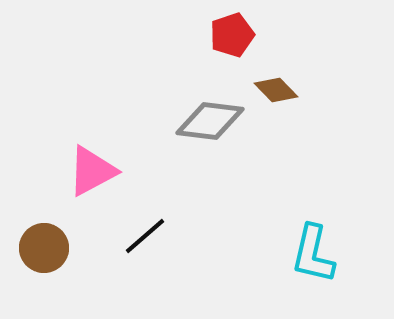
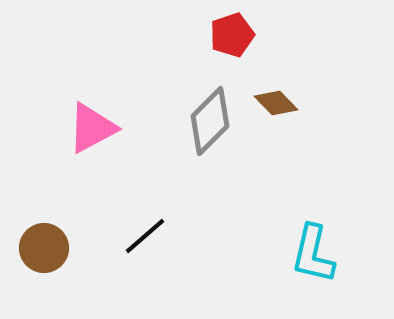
brown diamond: moved 13 px down
gray diamond: rotated 52 degrees counterclockwise
pink triangle: moved 43 px up
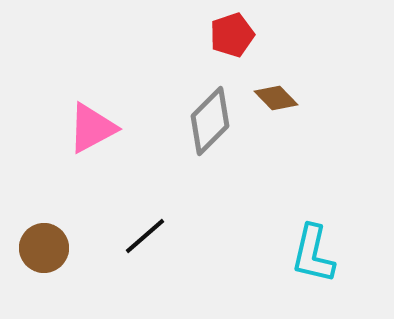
brown diamond: moved 5 px up
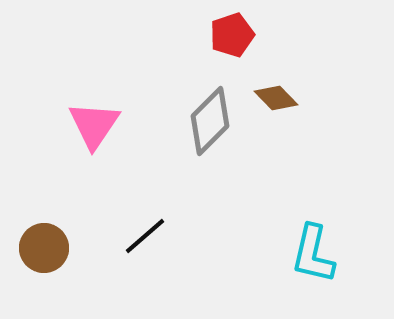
pink triangle: moved 2 px right, 3 px up; rotated 28 degrees counterclockwise
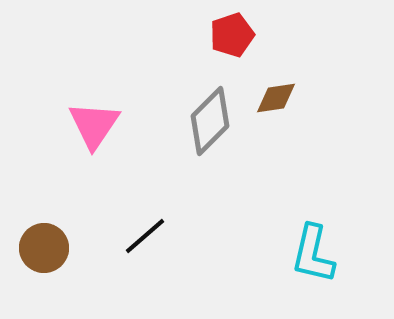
brown diamond: rotated 54 degrees counterclockwise
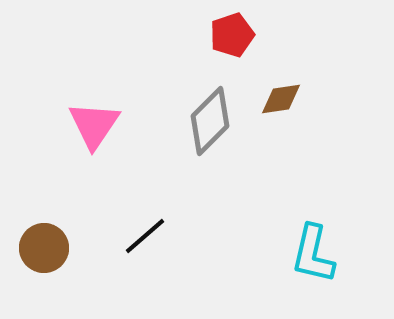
brown diamond: moved 5 px right, 1 px down
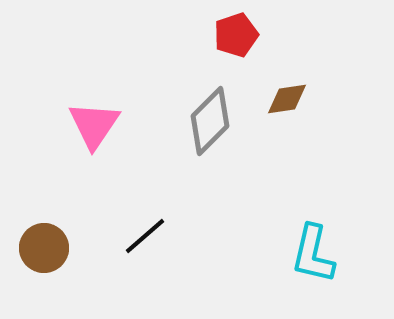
red pentagon: moved 4 px right
brown diamond: moved 6 px right
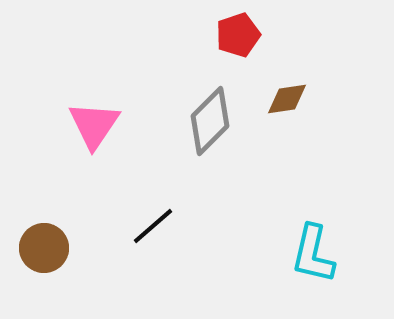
red pentagon: moved 2 px right
black line: moved 8 px right, 10 px up
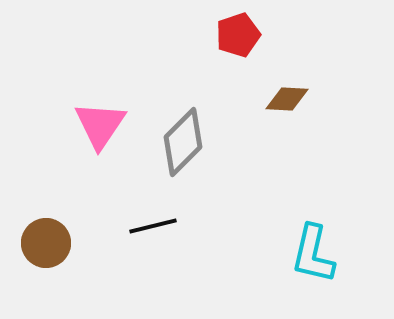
brown diamond: rotated 12 degrees clockwise
gray diamond: moved 27 px left, 21 px down
pink triangle: moved 6 px right
black line: rotated 27 degrees clockwise
brown circle: moved 2 px right, 5 px up
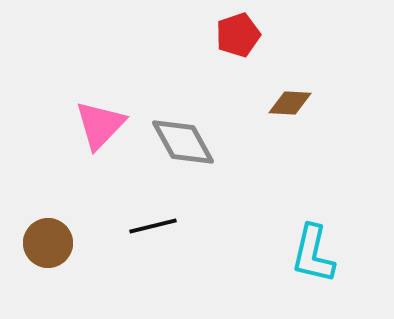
brown diamond: moved 3 px right, 4 px down
pink triangle: rotated 10 degrees clockwise
gray diamond: rotated 74 degrees counterclockwise
brown circle: moved 2 px right
